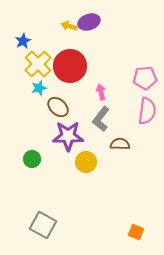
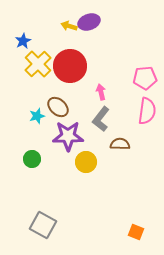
cyan star: moved 2 px left, 28 px down
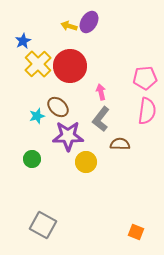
purple ellipse: rotated 40 degrees counterclockwise
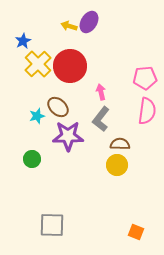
yellow circle: moved 31 px right, 3 px down
gray square: moved 9 px right; rotated 28 degrees counterclockwise
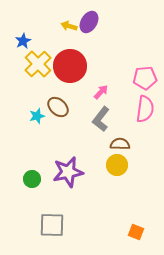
pink arrow: rotated 56 degrees clockwise
pink semicircle: moved 2 px left, 2 px up
purple star: moved 36 px down; rotated 12 degrees counterclockwise
green circle: moved 20 px down
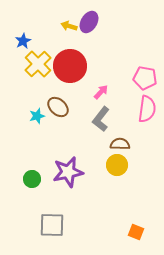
pink pentagon: rotated 15 degrees clockwise
pink semicircle: moved 2 px right
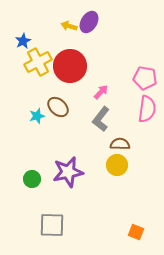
yellow cross: moved 2 px up; rotated 16 degrees clockwise
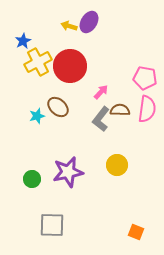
brown semicircle: moved 34 px up
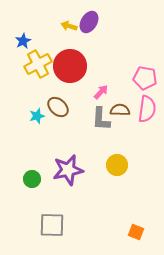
yellow cross: moved 2 px down
gray L-shape: rotated 35 degrees counterclockwise
purple star: moved 2 px up
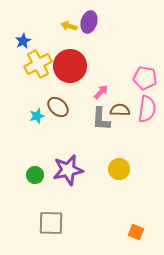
purple ellipse: rotated 15 degrees counterclockwise
yellow circle: moved 2 px right, 4 px down
green circle: moved 3 px right, 4 px up
gray square: moved 1 px left, 2 px up
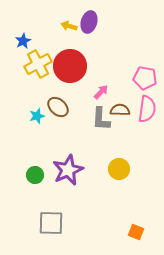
purple star: rotated 12 degrees counterclockwise
